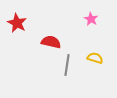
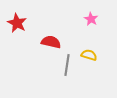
yellow semicircle: moved 6 px left, 3 px up
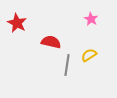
yellow semicircle: rotated 49 degrees counterclockwise
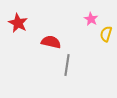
red star: moved 1 px right
yellow semicircle: moved 17 px right, 21 px up; rotated 42 degrees counterclockwise
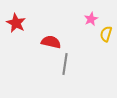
pink star: rotated 16 degrees clockwise
red star: moved 2 px left
gray line: moved 2 px left, 1 px up
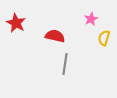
yellow semicircle: moved 2 px left, 4 px down
red semicircle: moved 4 px right, 6 px up
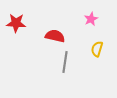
red star: rotated 24 degrees counterclockwise
yellow semicircle: moved 7 px left, 11 px down
gray line: moved 2 px up
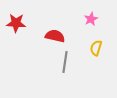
yellow semicircle: moved 1 px left, 1 px up
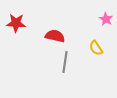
pink star: moved 15 px right; rotated 16 degrees counterclockwise
yellow semicircle: rotated 49 degrees counterclockwise
